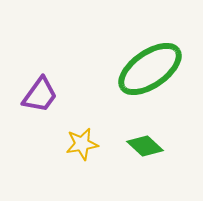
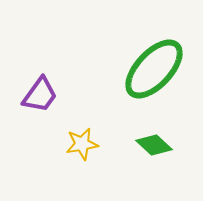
green ellipse: moved 4 px right; rotated 12 degrees counterclockwise
green diamond: moved 9 px right, 1 px up
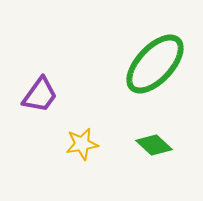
green ellipse: moved 1 px right, 5 px up
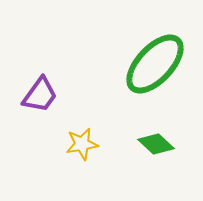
green diamond: moved 2 px right, 1 px up
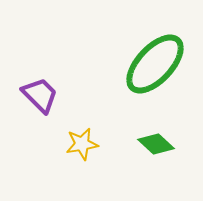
purple trapezoid: rotated 81 degrees counterclockwise
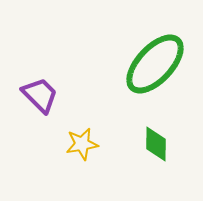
green diamond: rotated 48 degrees clockwise
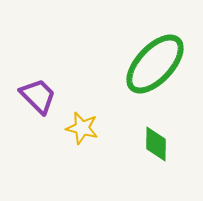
purple trapezoid: moved 2 px left, 1 px down
yellow star: moved 16 px up; rotated 24 degrees clockwise
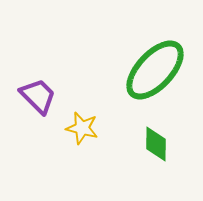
green ellipse: moved 6 px down
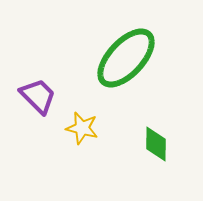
green ellipse: moved 29 px left, 12 px up
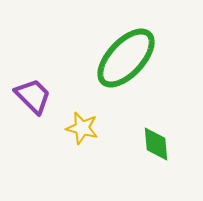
purple trapezoid: moved 5 px left
green diamond: rotated 6 degrees counterclockwise
